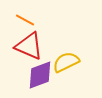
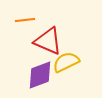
orange line: rotated 36 degrees counterclockwise
red triangle: moved 19 px right, 5 px up
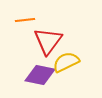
red triangle: rotated 44 degrees clockwise
purple diamond: rotated 32 degrees clockwise
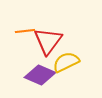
orange line: moved 11 px down
purple diamond: rotated 12 degrees clockwise
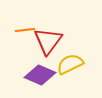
orange line: moved 1 px up
yellow semicircle: moved 4 px right, 2 px down
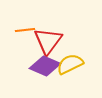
purple diamond: moved 5 px right, 9 px up
